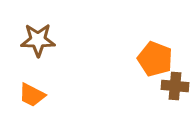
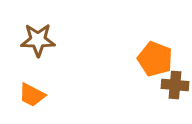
brown cross: moved 1 px up
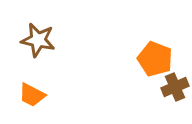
brown star: rotated 12 degrees clockwise
brown cross: moved 2 px down; rotated 28 degrees counterclockwise
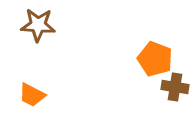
brown star: moved 15 px up; rotated 8 degrees counterclockwise
brown cross: rotated 32 degrees clockwise
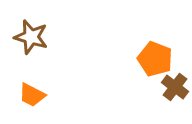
brown star: moved 7 px left, 12 px down; rotated 12 degrees clockwise
brown cross: rotated 28 degrees clockwise
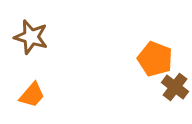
orange trapezoid: rotated 76 degrees counterclockwise
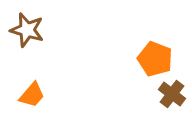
brown star: moved 4 px left, 7 px up
brown cross: moved 3 px left, 7 px down
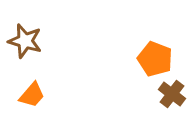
brown star: moved 2 px left, 11 px down
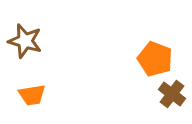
orange trapezoid: rotated 40 degrees clockwise
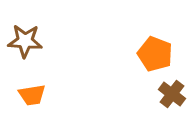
brown star: rotated 12 degrees counterclockwise
orange pentagon: moved 5 px up
